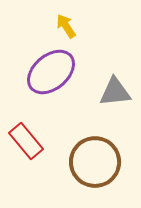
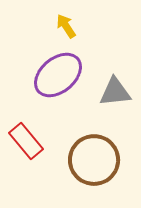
purple ellipse: moved 7 px right, 3 px down
brown circle: moved 1 px left, 2 px up
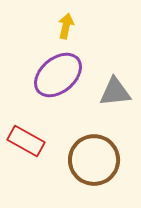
yellow arrow: rotated 45 degrees clockwise
red rectangle: rotated 21 degrees counterclockwise
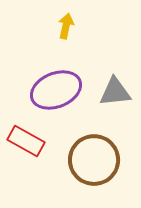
purple ellipse: moved 2 px left, 15 px down; rotated 18 degrees clockwise
